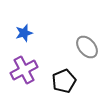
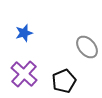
purple cross: moved 4 px down; rotated 20 degrees counterclockwise
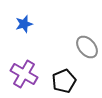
blue star: moved 9 px up
purple cross: rotated 12 degrees counterclockwise
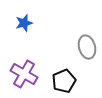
blue star: moved 1 px up
gray ellipse: rotated 25 degrees clockwise
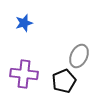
gray ellipse: moved 8 px left, 9 px down; rotated 40 degrees clockwise
purple cross: rotated 24 degrees counterclockwise
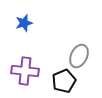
purple cross: moved 1 px right, 3 px up
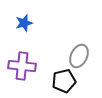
purple cross: moved 3 px left, 5 px up
black pentagon: rotated 10 degrees clockwise
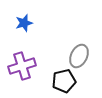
purple cross: rotated 24 degrees counterclockwise
